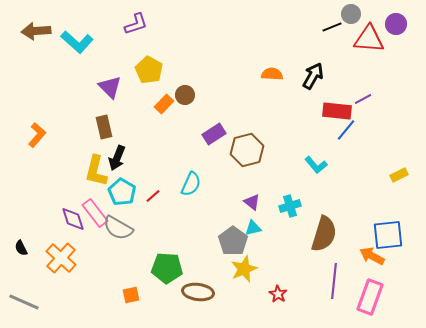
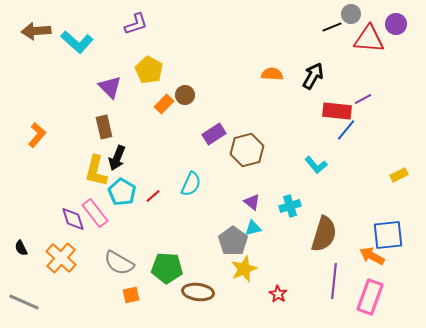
gray semicircle at (118, 228): moved 1 px right, 35 px down
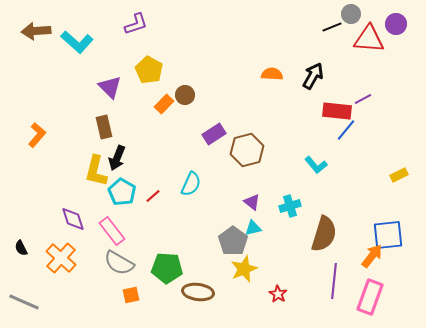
pink rectangle at (95, 213): moved 17 px right, 18 px down
orange arrow at (372, 256): rotated 100 degrees clockwise
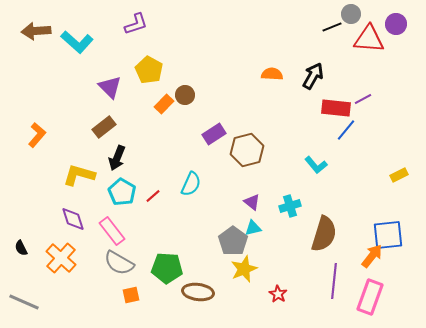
red rectangle at (337, 111): moved 1 px left, 3 px up
brown rectangle at (104, 127): rotated 65 degrees clockwise
yellow L-shape at (96, 171): moved 17 px left, 4 px down; rotated 92 degrees clockwise
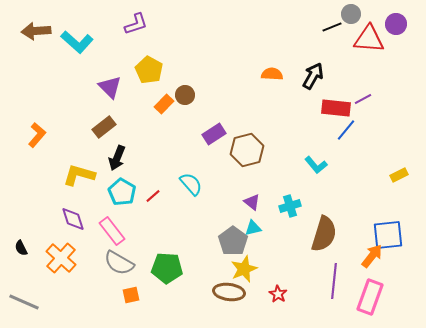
cyan semicircle at (191, 184): rotated 65 degrees counterclockwise
brown ellipse at (198, 292): moved 31 px right
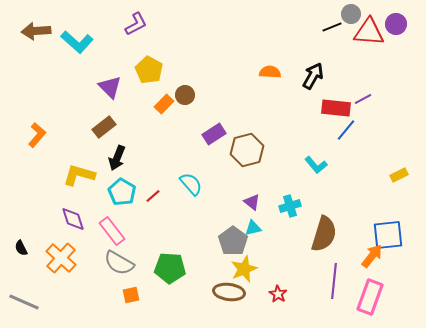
purple L-shape at (136, 24): rotated 10 degrees counterclockwise
red triangle at (369, 39): moved 7 px up
orange semicircle at (272, 74): moved 2 px left, 2 px up
green pentagon at (167, 268): moved 3 px right
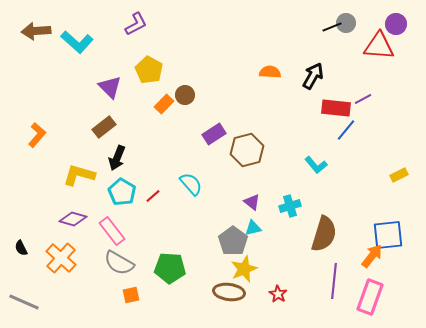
gray circle at (351, 14): moved 5 px left, 9 px down
red triangle at (369, 32): moved 10 px right, 14 px down
purple diamond at (73, 219): rotated 56 degrees counterclockwise
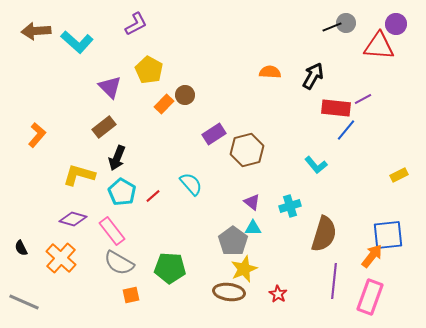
cyan triangle at (253, 228): rotated 12 degrees clockwise
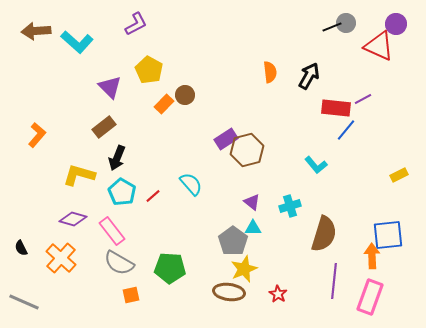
red triangle at (379, 46): rotated 20 degrees clockwise
orange semicircle at (270, 72): rotated 80 degrees clockwise
black arrow at (313, 76): moved 4 px left
purple rectangle at (214, 134): moved 12 px right, 5 px down
orange arrow at (372, 256): rotated 40 degrees counterclockwise
